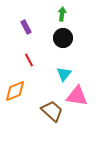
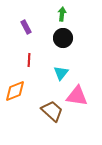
red line: rotated 32 degrees clockwise
cyan triangle: moved 3 px left, 1 px up
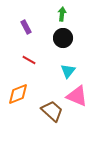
red line: rotated 64 degrees counterclockwise
cyan triangle: moved 7 px right, 2 px up
orange diamond: moved 3 px right, 3 px down
pink triangle: rotated 15 degrees clockwise
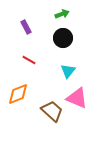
green arrow: rotated 64 degrees clockwise
pink triangle: moved 2 px down
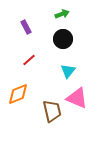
black circle: moved 1 px down
red line: rotated 72 degrees counterclockwise
brown trapezoid: rotated 35 degrees clockwise
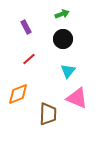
red line: moved 1 px up
brown trapezoid: moved 4 px left, 3 px down; rotated 15 degrees clockwise
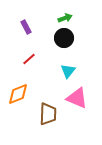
green arrow: moved 3 px right, 4 px down
black circle: moved 1 px right, 1 px up
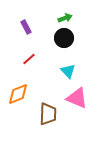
cyan triangle: rotated 21 degrees counterclockwise
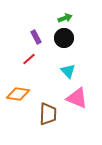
purple rectangle: moved 10 px right, 10 px down
orange diamond: rotated 30 degrees clockwise
